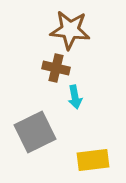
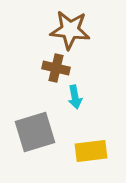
gray square: rotated 9 degrees clockwise
yellow rectangle: moved 2 px left, 9 px up
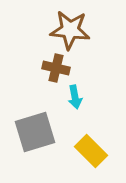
yellow rectangle: rotated 52 degrees clockwise
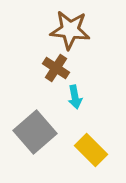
brown cross: rotated 20 degrees clockwise
gray square: rotated 24 degrees counterclockwise
yellow rectangle: moved 1 px up
